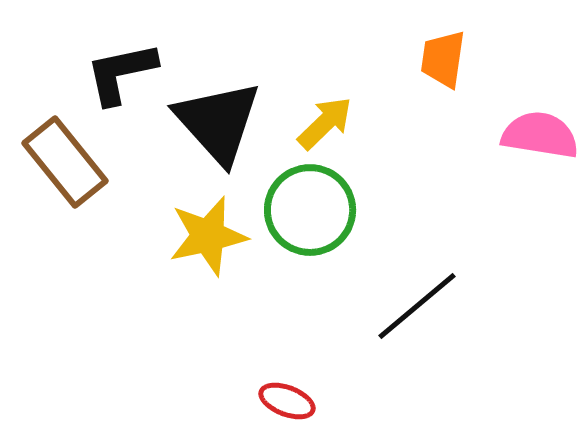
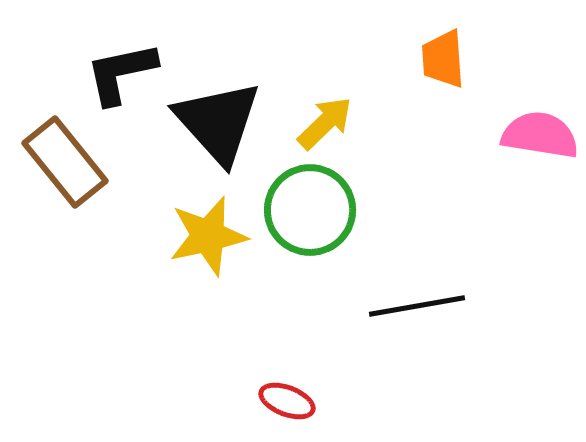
orange trapezoid: rotated 12 degrees counterclockwise
black line: rotated 30 degrees clockwise
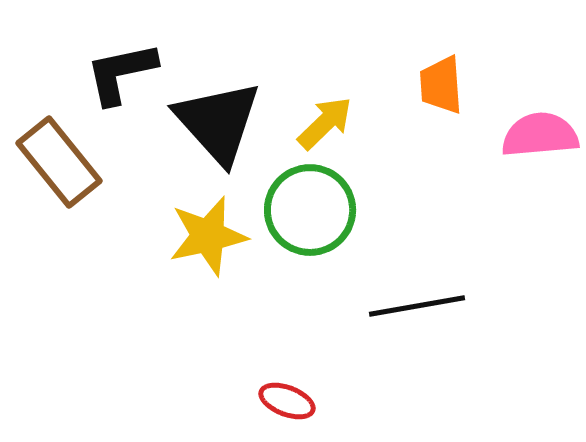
orange trapezoid: moved 2 px left, 26 px down
pink semicircle: rotated 14 degrees counterclockwise
brown rectangle: moved 6 px left
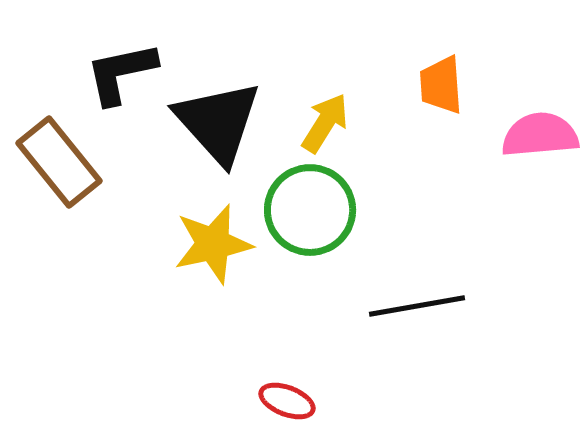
yellow arrow: rotated 14 degrees counterclockwise
yellow star: moved 5 px right, 8 px down
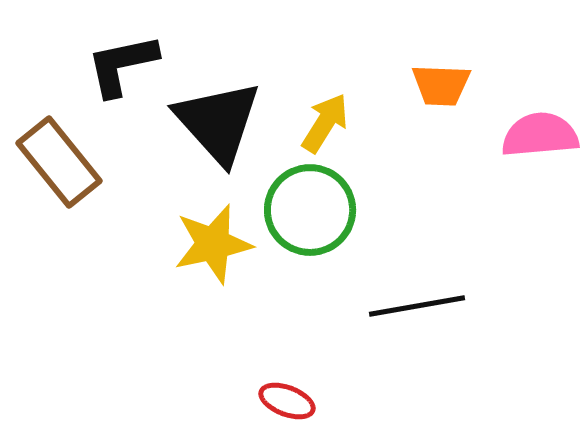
black L-shape: moved 1 px right, 8 px up
orange trapezoid: rotated 84 degrees counterclockwise
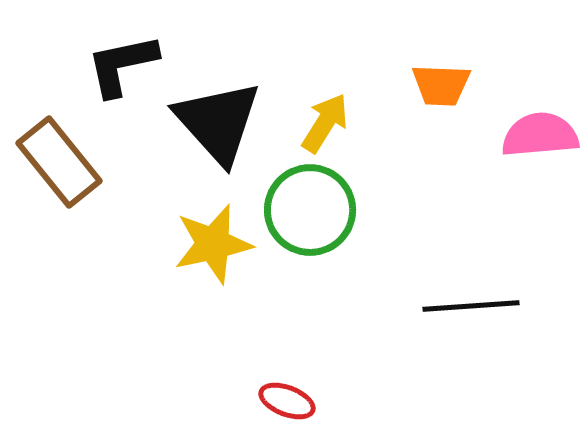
black line: moved 54 px right; rotated 6 degrees clockwise
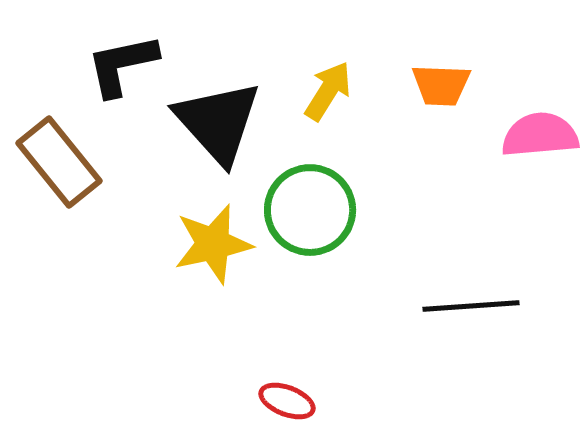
yellow arrow: moved 3 px right, 32 px up
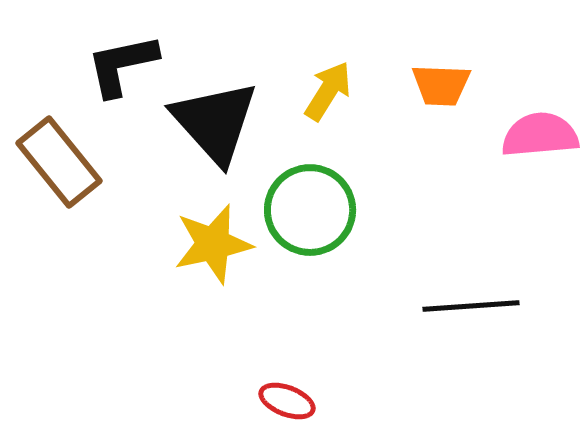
black triangle: moved 3 px left
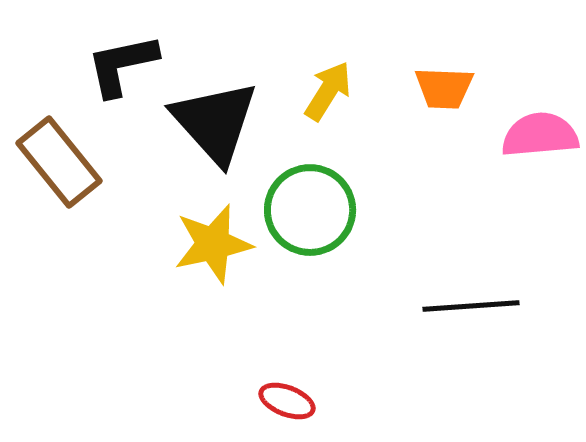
orange trapezoid: moved 3 px right, 3 px down
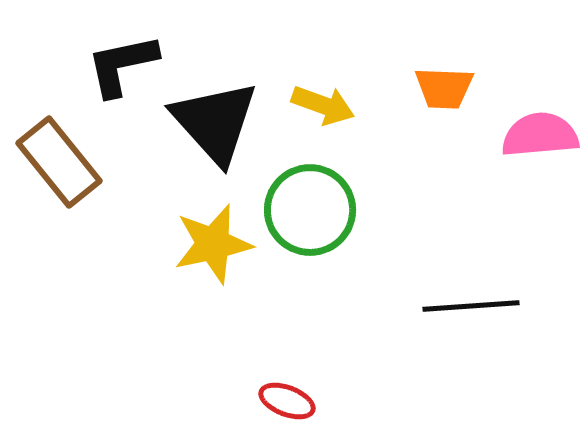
yellow arrow: moved 5 px left, 14 px down; rotated 78 degrees clockwise
